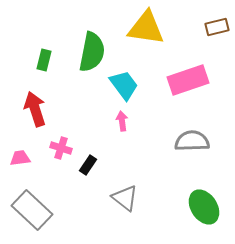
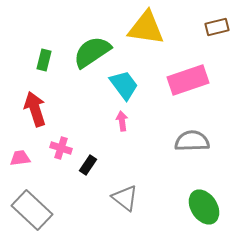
green semicircle: rotated 135 degrees counterclockwise
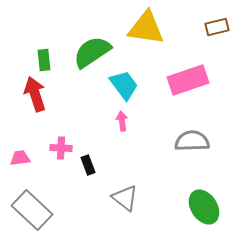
green rectangle: rotated 20 degrees counterclockwise
red arrow: moved 15 px up
pink cross: rotated 15 degrees counterclockwise
black rectangle: rotated 54 degrees counterclockwise
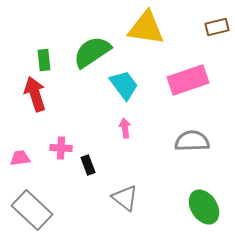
pink arrow: moved 3 px right, 7 px down
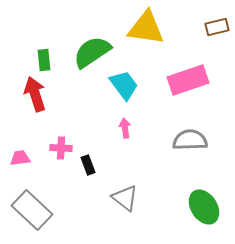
gray semicircle: moved 2 px left, 1 px up
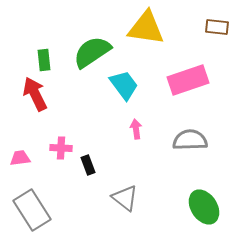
brown rectangle: rotated 20 degrees clockwise
red arrow: rotated 8 degrees counterclockwise
pink arrow: moved 11 px right, 1 px down
gray rectangle: rotated 15 degrees clockwise
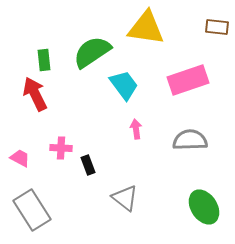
pink trapezoid: rotated 35 degrees clockwise
